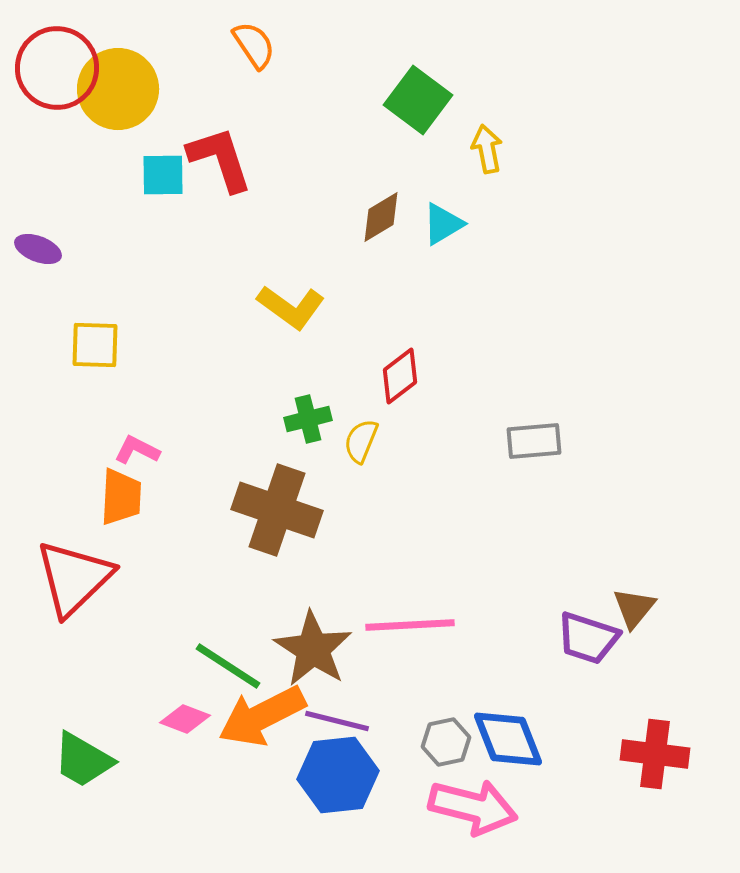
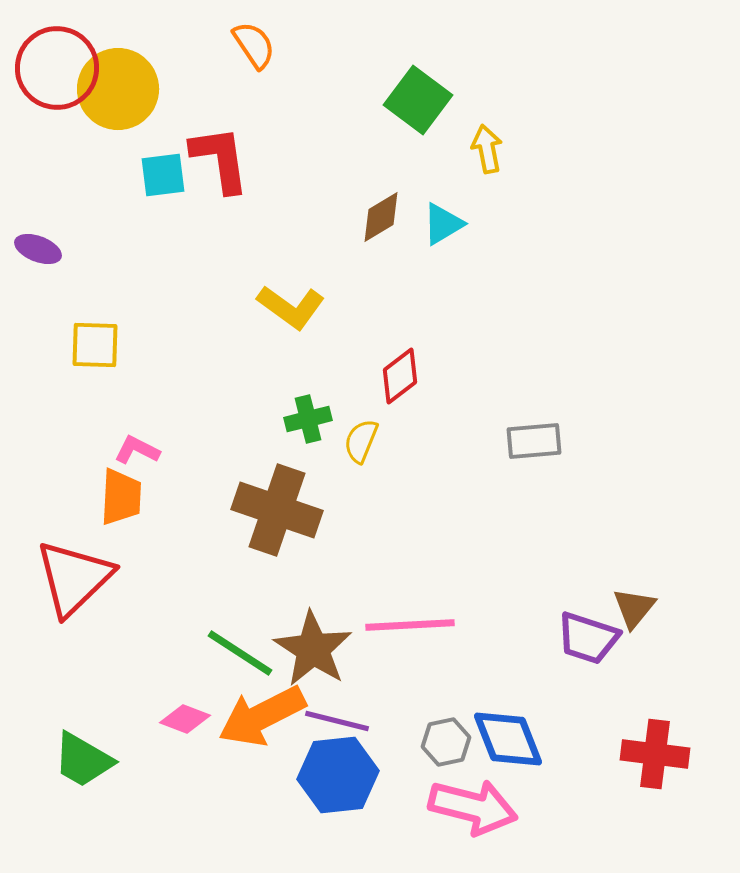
red L-shape: rotated 10 degrees clockwise
cyan square: rotated 6 degrees counterclockwise
green line: moved 12 px right, 13 px up
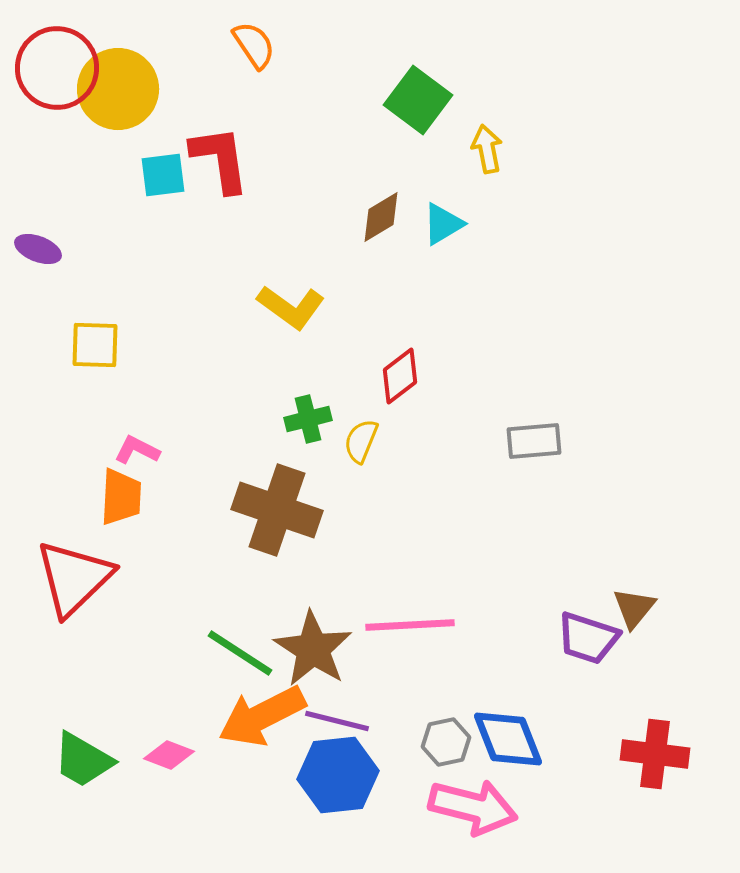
pink diamond: moved 16 px left, 36 px down
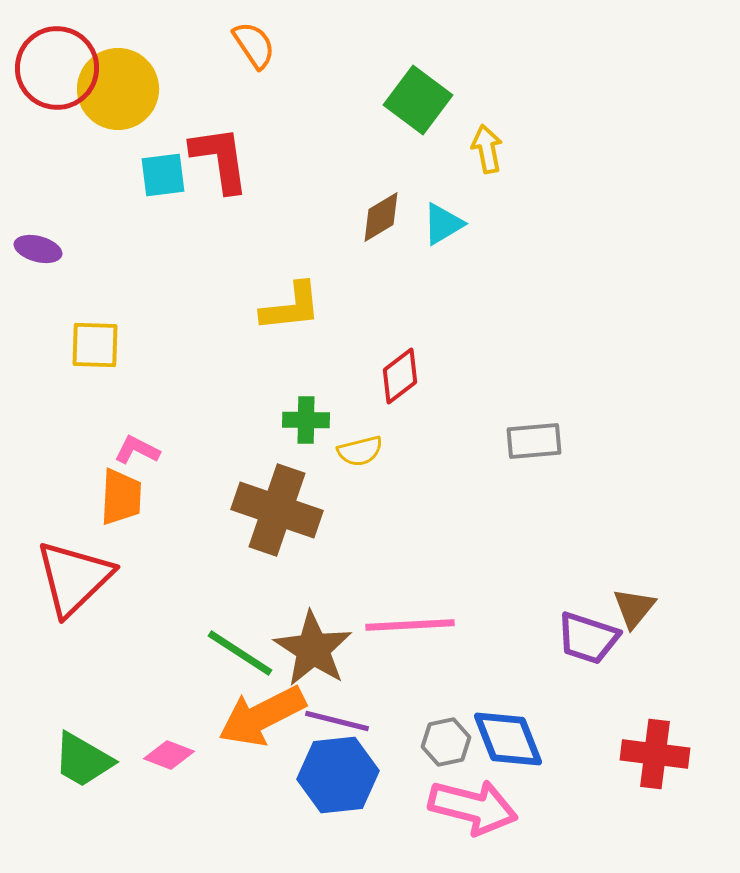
purple ellipse: rotated 6 degrees counterclockwise
yellow L-shape: rotated 42 degrees counterclockwise
green cross: moved 2 px left, 1 px down; rotated 15 degrees clockwise
yellow semicircle: moved 1 px left, 10 px down; rotated 126 degrees counterclockwise
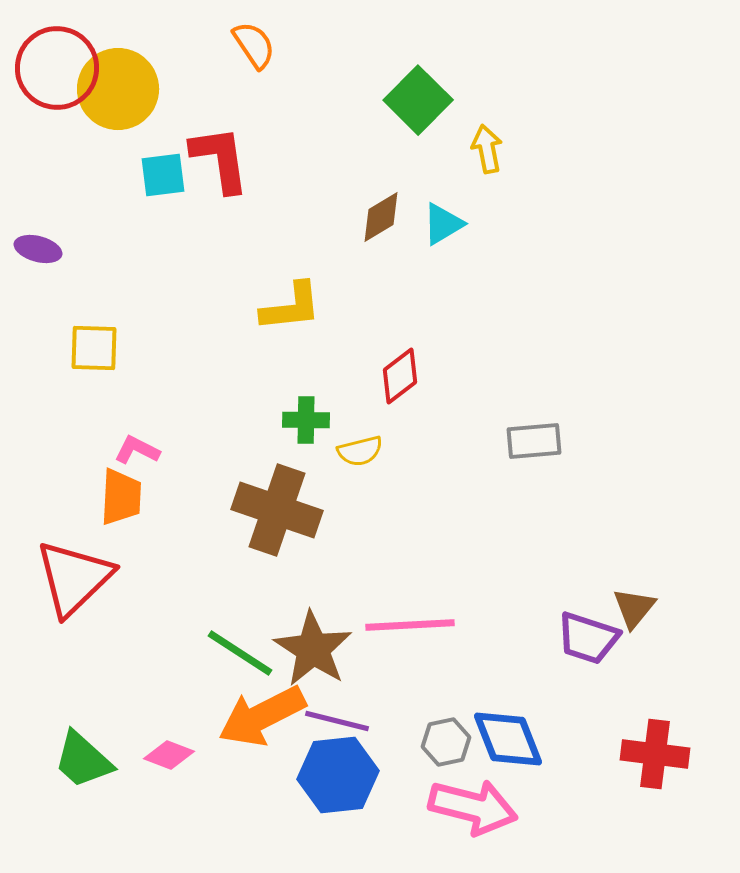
green square: rotated 8 degrees clockwise
yellow square: moved 1 px left, 3 px down
green trapezoid: rotated 12 degrees clockwise
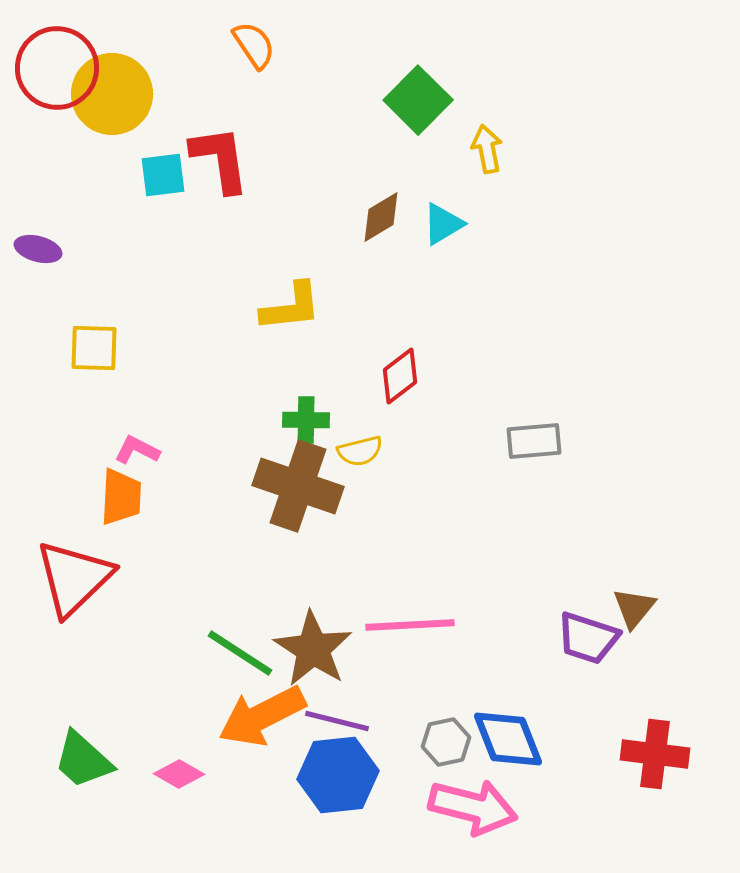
yellow circle: moved 6 px left, 5 px down
brown cross: moved 21 px right, 24 px up
pink diamond: moved 10 px right, 19 px down; rotated 9 degrees clockwise
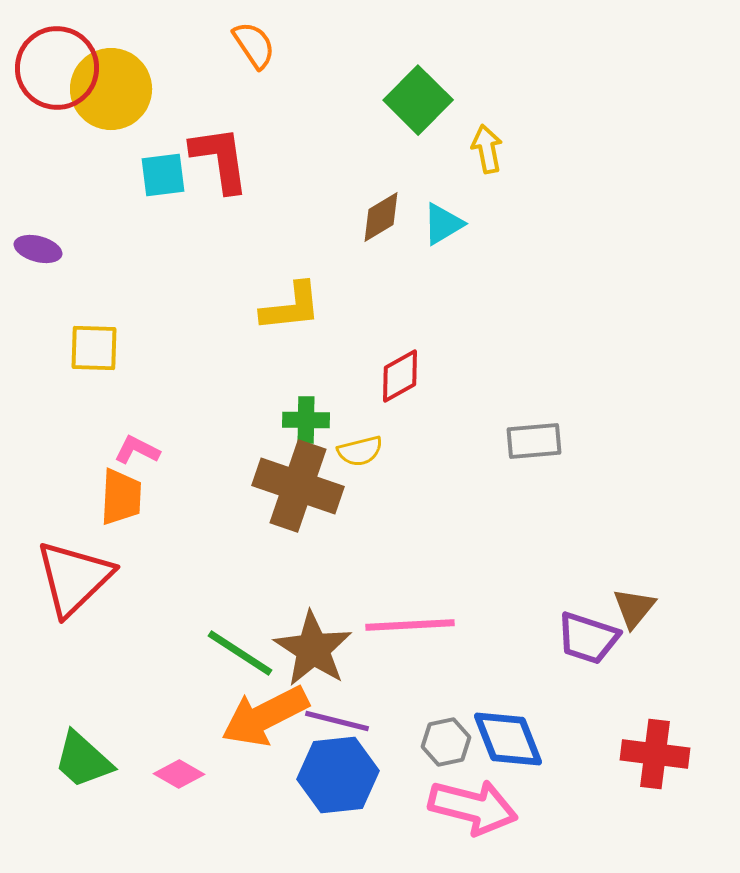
yellow circle: moved 1 px left, 5 px up
red diamond: rotated 8 degrees clockwise
orange arrow: moved 3 px right
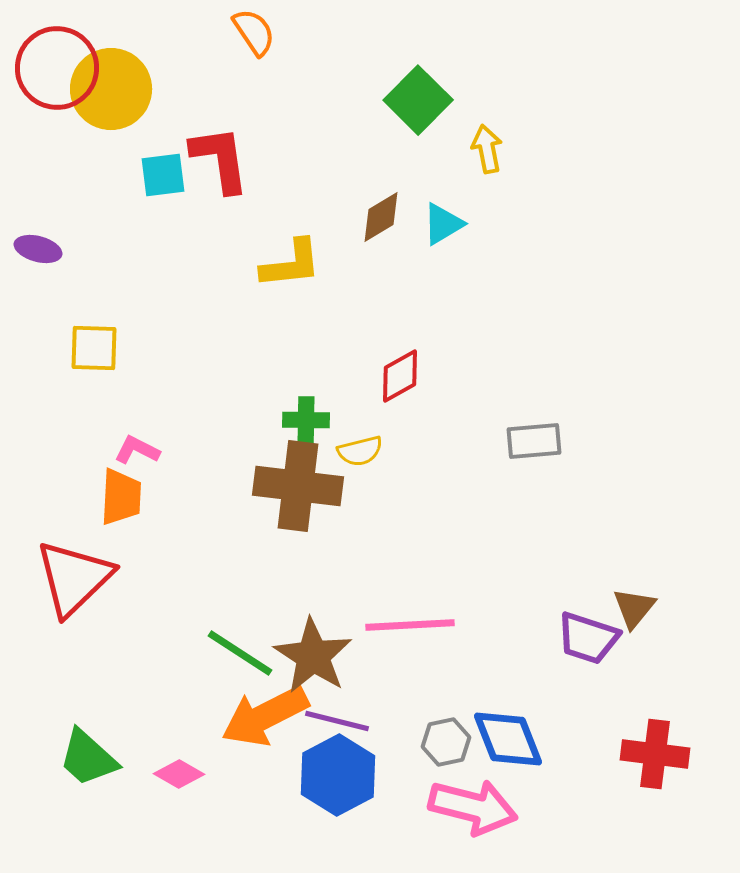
orange semicircle: moved 13 px up
yellow L-shape: moved 43 px up
brown cross: rotated 12 degrees counterclockwise
brown star: moved 7 px down
green trapezoid: moved 5 px right, 2 px up
blue hexagon: rotated 22 degrees counterclockwise
